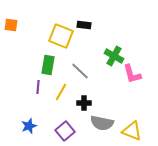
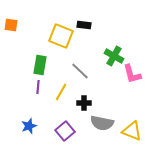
green rectangle: moved 8 px left
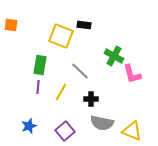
black cross: moved 7 px right, 4 px up
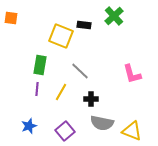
orange square: moved 7 px up
green cross: moved 40 px up; rotated 18 degrees clockwise
purple line: moved 1 px left, 2 px down
